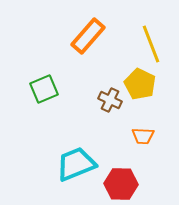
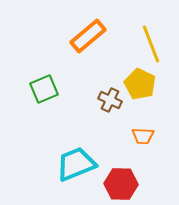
orange rectangle: rotated 9 degrees clockwise
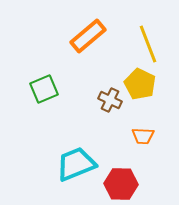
yellow line: moved 3 px left
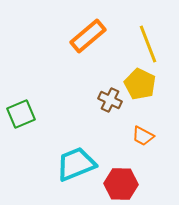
green square: moved 23 px left, 25 px down
orange trapezoid: rotated 25 degrees clockwise
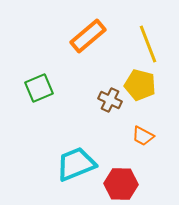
yellow pentagon: moved 1 px down; rotated 12 degrees counterclockwise
green square: moved 18 px right, 26 px up
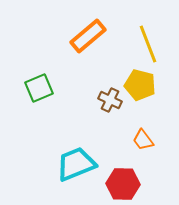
orange trapezoid: moved 4 px down; rotated 25 degrees clockwise
red hexagon: moved 2 px right
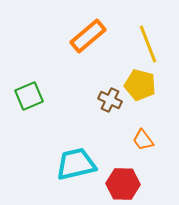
green square: moved 10 px left, 8 px down
cyan trapezoid: rotated 9 degrees clockwise
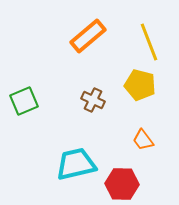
yellow line: moved 1 px right, 2 px up
green square: moved 5 px left, 5 px down
brown cross: moved 17 px left
red hexagon: moved 1 px left
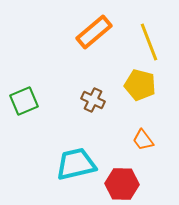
orange rectangle: moved 6 px right, 4 px up
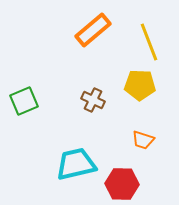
orange rectangle: moved 1 px left, 2 px up
yellow pentagon: rotated 12 degrees counterclockwise
orange trapezoid: rotated 35 degrees counterclockwise
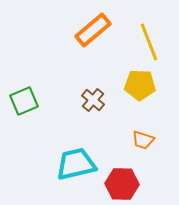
brown cross: rotated 15 degrees clockwise
